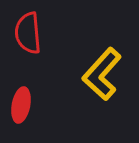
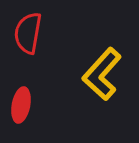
red semicircle: rotated 15 degrees clockwise
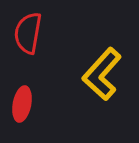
red ellipse: moved 1 px right, 1 px up
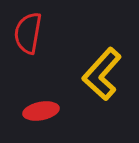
red ellipse: moved 19 px right, 7 px down; rotated 68 degrees clockwise
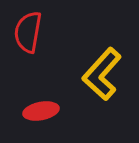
red semicircle: moved 1 px up
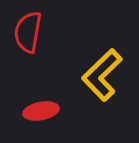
yellow L-shape: moved 1 px down; rotated 4 degrees clockwise
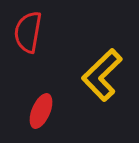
red ellipse: rotated 56 degrees counterclockwise
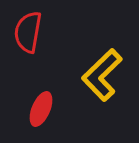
red ellipse: moved 2 px up
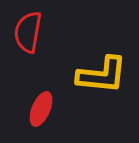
yellow L-shape: rotated 130 degrees counterclockwise
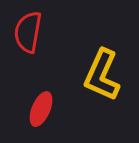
yellow L-shape: rotated 108 degrees clockwise
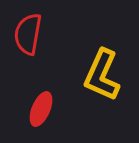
red semicircle: moved 2 px down
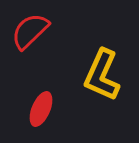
red semicircle: moved 2 px right, 3 px up; rotated 36 degrees clockwise
